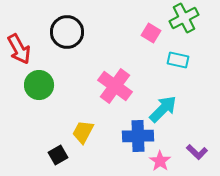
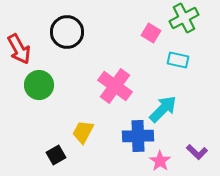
black square: moved 2 px left
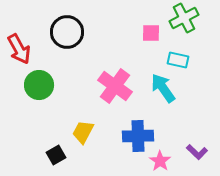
pink square: rotated 30 degrees counterclockwise
cyan arrow: moved 21 px up; rotated 80 degrees counterclockwise
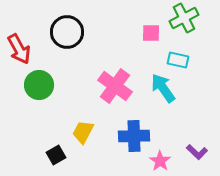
blue cross: moved 4 px left
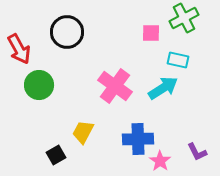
cyan arrow: rotated 92 degrees clockwise
blue cross: moved 4 px right, 3 px down
purple L-shape: rotated 20 degrees clockwise
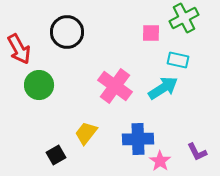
yellow trapezoid: moved 3 px right, 1 px down; rotated 10 degrees clockwise
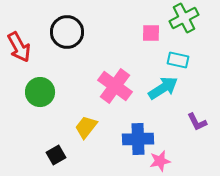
red arrow: moved 2 px up
green circle: moved 1 px right, 7 px down
yellow trapezoid: moved 6 px up
purple L-shape: moved 30 px up
pink star: rotated 25 degrees clockwise
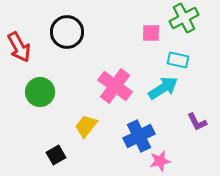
yellow trapezoid: moved 1 px up
blue cross: moved 1 px right, 3 px up; rotated 24 degrees counterclockwise
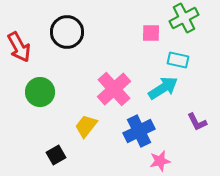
pink cross: moved 1 px left, 3 px down; rotated 12 degrees clockwise
blue cross: moved 5 px up
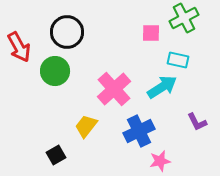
cyan arrow: moved 1 px left, 1 px up
green circle: moved 15 px right, 21 px up
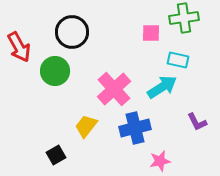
green cross: rotated 20 degrees clockwise
black circle: moved 5 px right
blue cross: moved 4 px left, 3 px up; rotated 12 degrees clockwise
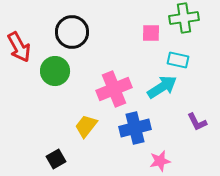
pink cross: rotated 20 degrees clockwise
black square: moved 4 px down
